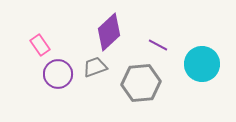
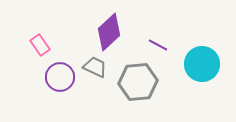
gray trapezoid: rotated 45 degrees clockwise
purple circle: moved 2 px right, 3 px down
gray hexagon: moved 3 px left, 1 px up
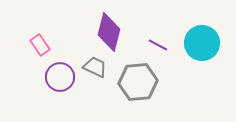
purple diamond: rotated 33 degrees counterclockwise
cyan circle: moved 21 px up
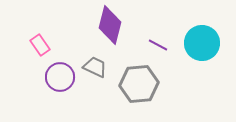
purple diamond: moved 1 px right, 7 px up
gray hexagon: moved 1 px right, 2 px down
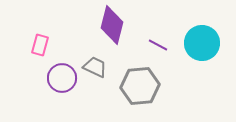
purple diamond: moved 2 px right
pink rectangle: rotated 50 degrees clockwise
purple circle: moved 2 px right, 1 px down
gray hexagon: moved 1 px right, 2 px down
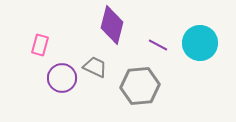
cyan circle: moved 2 px left
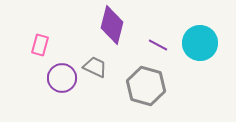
gray hexagon: moved 6 px right; rotated 21 degrees clockwise
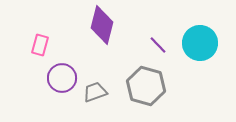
purple diamond: moved 10 px left
purple line: rotated 18 degrees clockwise
gray trapezoid: moved 25 px down; rotated 45 degrees counterclockwise
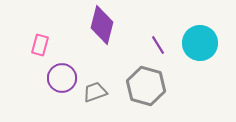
purple line: rotated 12 degrees clockwise
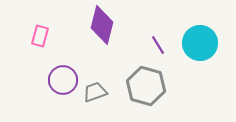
pink rectangle: moved 9 px up
purple circle: moved 1 px right, 2 px down
